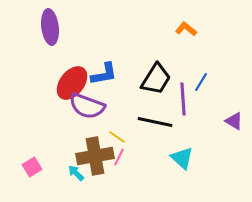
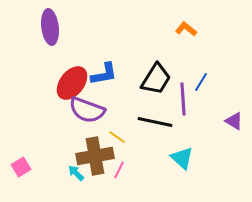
purple semicircle: moved 4 px down
pink line: moved 13 px down
pink square: moved 11 px left
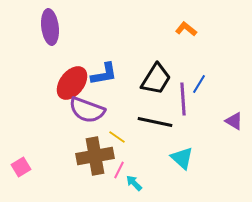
blue line: moved 2 px left, 2 px down
cyan arrow: moved 58 px right, 10 px down
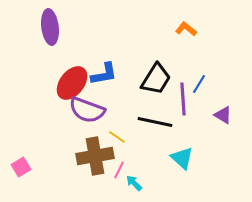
purple triangle: moved 11 px left, 6 px up
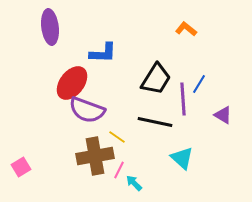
blue L-shape: moved 1 px left, 21 px up; rotated 12 degrees clockwise
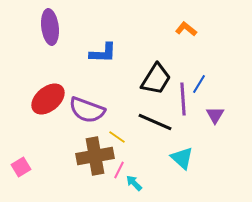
red ellipse: moved 24 px left, 16 px down; rotated 12 degrees clockwise
purple triangle: moved 8 px left; rotated 30 degrees clockwise
black line: rotated 12 degrees clockwise
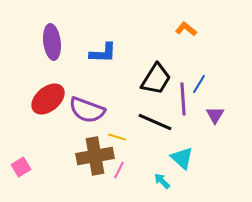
purple ellipse: moved 2 px right, 15 px down
yellow line: rotated 18 degrees counterclockwise
cyan arrow: moved 28 px right, 2 px up
